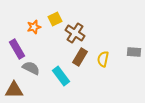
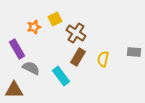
brown cross: moved 1 px right
brown rectangle: moved 2 px left
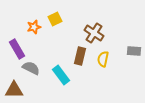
brown cross: moved 18 px right
gray rectangle: moved 1 px up
brown rectangle: moved 2 px right, 1 px up; rotated 18 degrees counterclockwise
cyan rectangle: moved 1 px up
